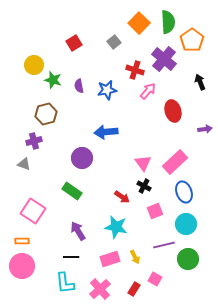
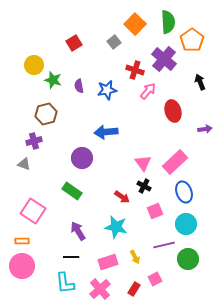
orange square at (139, 23): moved 4 px left, 1 px down
pink rectangle at (110, 259): moved 2 px left, 3 px down
pink square at (155, 279): rotated 32 degrees clockwise
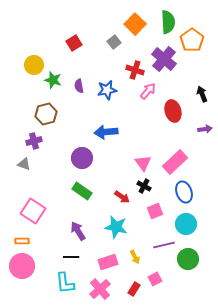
black arrow at (200, 82): moved 2 px right, 12 px down
green rectangle at (72, 191): moved 10 px right
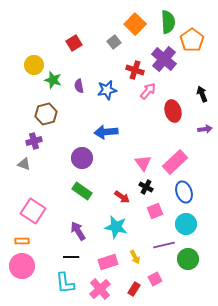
black cross at (144, 186): moved 2 px right, 1 px down
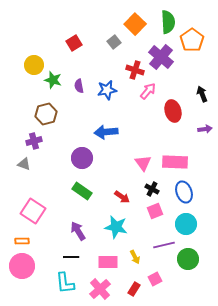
purple cross at (164, 59): moved 3 px left, 2 px up
pink rectangle at (175, 162): rotated 45 degrees clockwise
black cross at (146, 187): moved 6 px right, 2 px down
pink rectangle at (108, 262): rotated 18 degrees clockwise
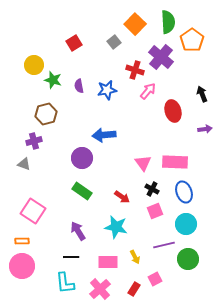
blue arrow at (106, 132): moved 2 px left, 3 px down
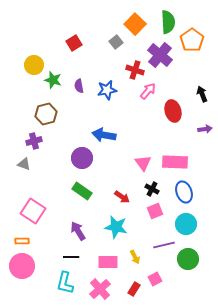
gray square at (114, 42): moved 2 px right
purple cross at (161, 57): moved 1 px left, 2 px up
blue arrow at (104, 135): rotated 15 degrees clockwise
cyan L-shape at (65, 283): rotated 20 degrees clockwise
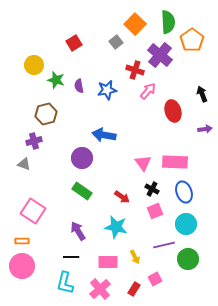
green star at (53, 80): moved 3 px right
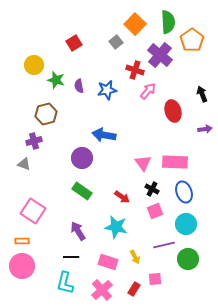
pink rectangle at (108, 262): rotated 18 degrees clockwise
pink square at (155, 279): rotated 24 degrees clockwise
pink cross at (100, 289): moved 2 px right, 1 px down
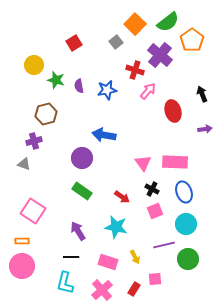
green semicircle at (168, 22): rotated 55 degrees clockwise
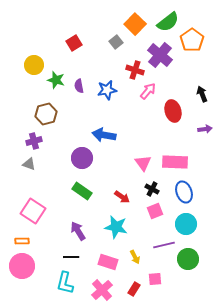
gray triangle at (24, 164): moved 5 px right
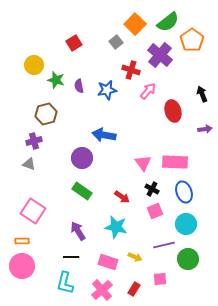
red cross at (135, 70): moved 4 px left
yellow arrow at (135, 257): rotated 40 degrees counterclockwise
pink square at (155, 279): moved 5 px right
